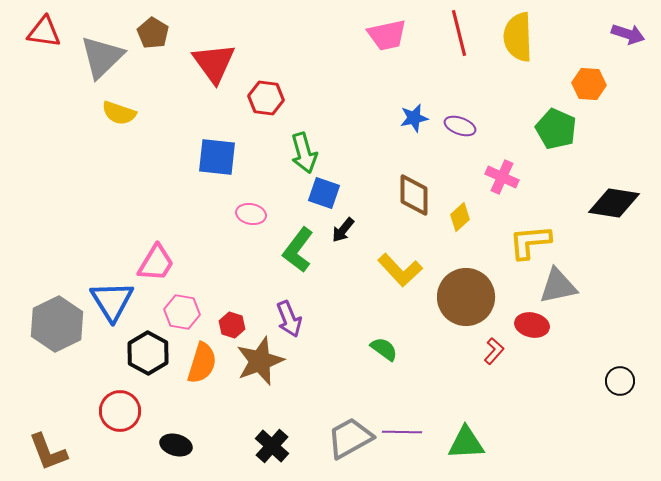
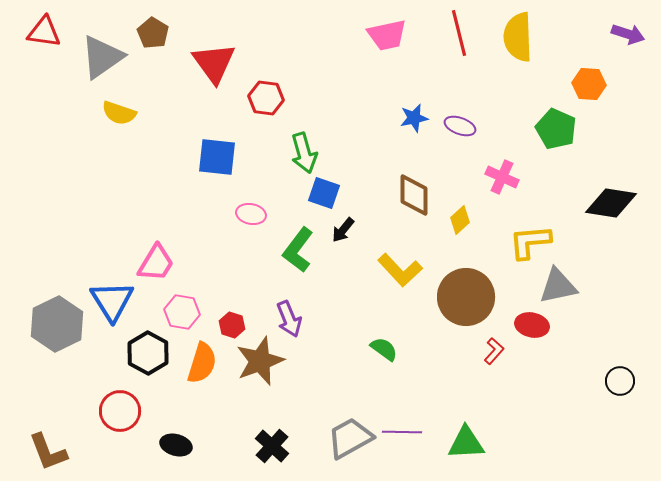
gray triangle at (102, 57): rotated 9 degrees clockwise
black diamond at (614, 203): moved 3 px left
yellow diamond at (460, 217): moved 3 px down
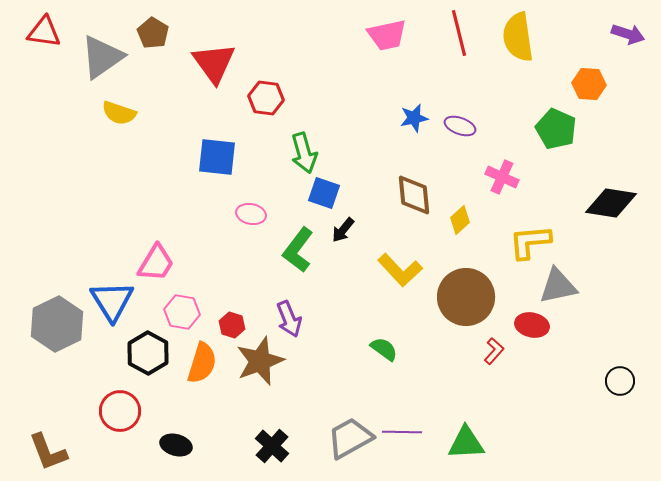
yellow semicircle at (518, 37): rotated 6 degrees counterclockwise
brown diamond at (414, 195): rotated 6 degrees counterclockwise
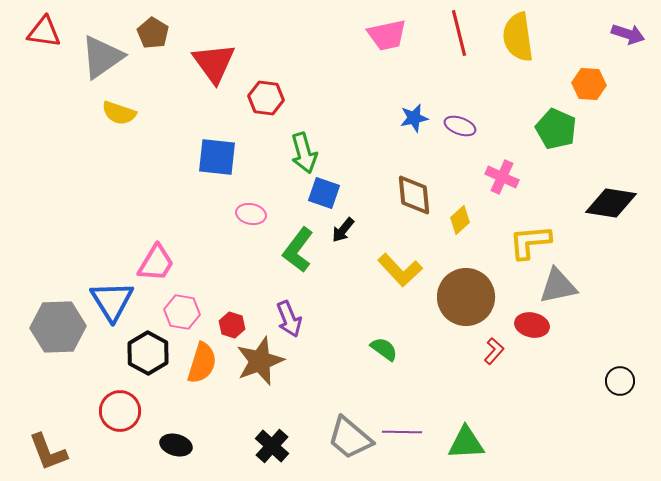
gray hexagon at (57, 324): moved 1 px right, 3 px down; rotated 24 degrees clockwise
gray trapezoid at (350, 438): rotated 111 degrees counterclockwise
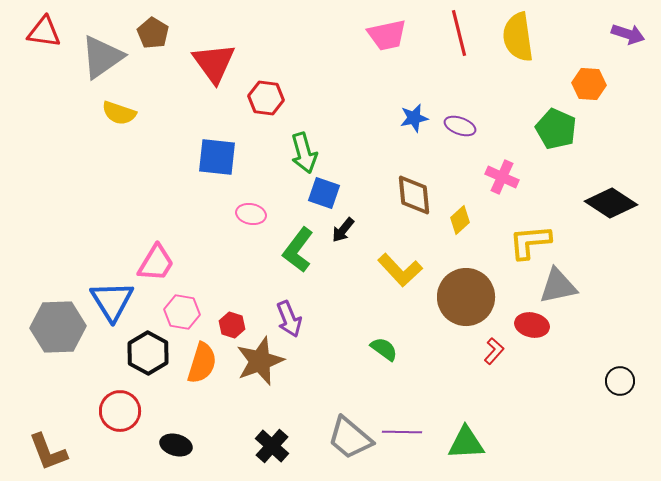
black diamond at (611, 203): rotated 24 degrees clockwise
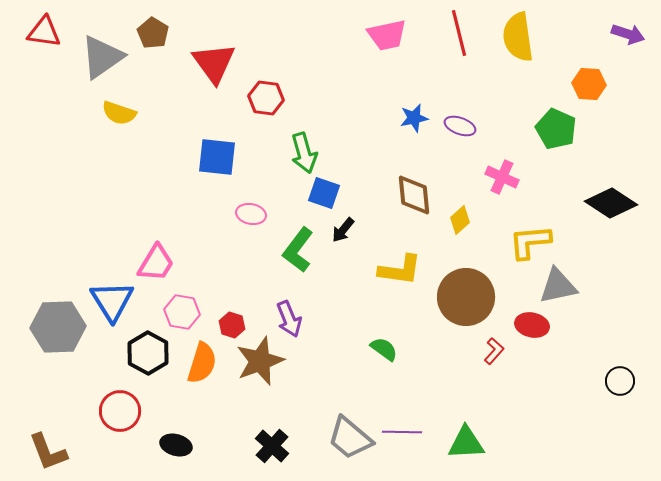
yellow L-shape at (400, 270): rotated 39 degrees counterclockwise
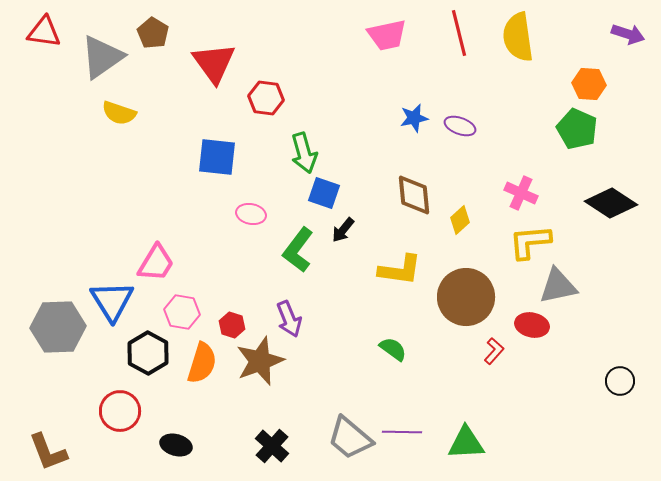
green pentagon at (556, 129): moved 21 px right
pink cross at (502, 177): moved 19 px right, 16 px down
green semicircle at (384, 349): moved 9 px right
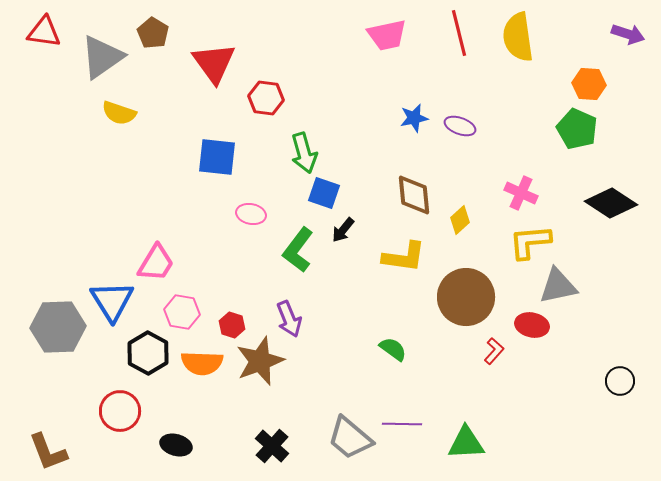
yellow L-shape at (400, 270): moved 4 px right, 13 px up
orange semicircle at (202, 363): rotated 75 degrees clockwise
purple line at (402, 432): moved 8 px up
